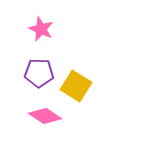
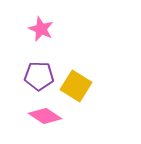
purple pentagon: moved 3 px down
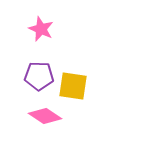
yellow square: moved 3 px left; rotated 24 degrees counterclockwise
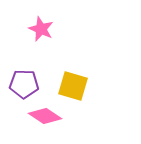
purple pentagon: moved 15 px left, 8 px down
yellow square: rotated 8 degrees clockwise
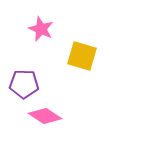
yellow square: moved 9 px right, 30 px up
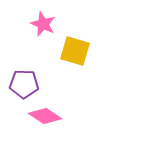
pink star: moved 2 px right, 5 px up
yellow square: moved 7 px left, 5 px up
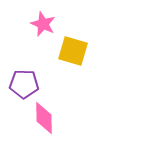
yellow square: moved 2 px left
pink diamond: moved 1 px left, 2 px down; rotated 56 degrees clockwise
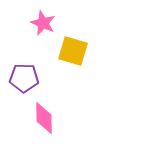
pink star: moved 1 px up
purple pentagon: moved 6 px up
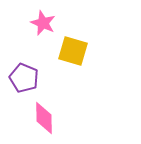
purple pentagon: rotated 20 degrees clockwise
